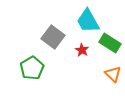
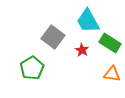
orange triangle: moved 1 px left; rotated 36 degrees counterclockwise
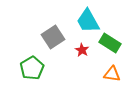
gray square: rotated 20 degrees clockwise
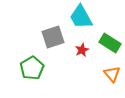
cyan trapezoid: moved 7 px left, 4 px up
gray square: rotated 15 degrees clockwise
red star: rotated 16 degrees clockwise
orange triangle: rotated 42 degrees clockwise
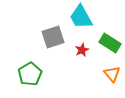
green pentagon: moved 2 px left, 6 px down
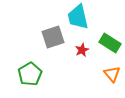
cyan trapezoid: moved 3 px left; rotated 16 degrees clockwise
